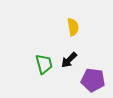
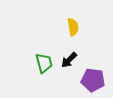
green trapezoid: moved 1 px up
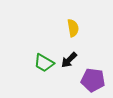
yellow semicircle: moved 1 px down
green trapezoid: rotated 135 degrees clockwise
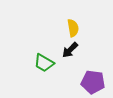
black arrow: moved 1 px right, 10 px up
purple pentagon: moved 2 px down
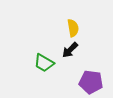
purple pentagon: moved 2 px left
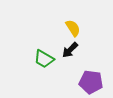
yellow semicircle: rotated 24 degrees counterclockwise
green trapezoid: moved 4 px up
